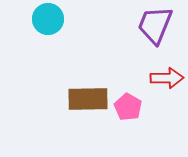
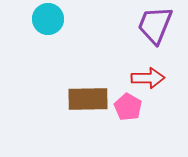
red arrow: moved 19 px left
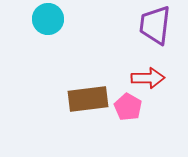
purple trapezoid: rotated 15 degrees counterclockwise
brown rectangle: rotated 6 degrees counterclockwise
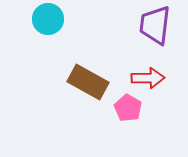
brown rectangle: moved 17 px up; rotated 36 degrees clockwise
pink pentagon: moved 1 px down
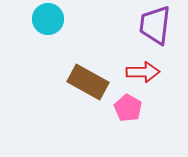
red arrow: moved 5 px left, 6 px up
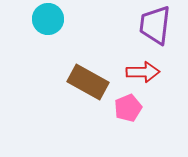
pink pentagon: rotated 20 degrees clockwise
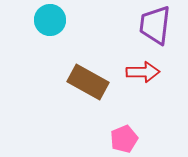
cyan circle: moved 2 px right, 1 px down
pink pentagon: moved 4 px left, 31 px down
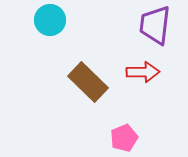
brown rectangle: rotated 15 degrees clockwise
pink pentagon: moved 1 px up
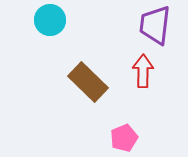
red arrow: moved 1 px up; rotated 88 degrees counterclockwise
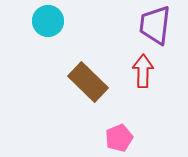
cyan circle: moved 2 px left, 1 px down
pink pentagon: moved 5 px left
